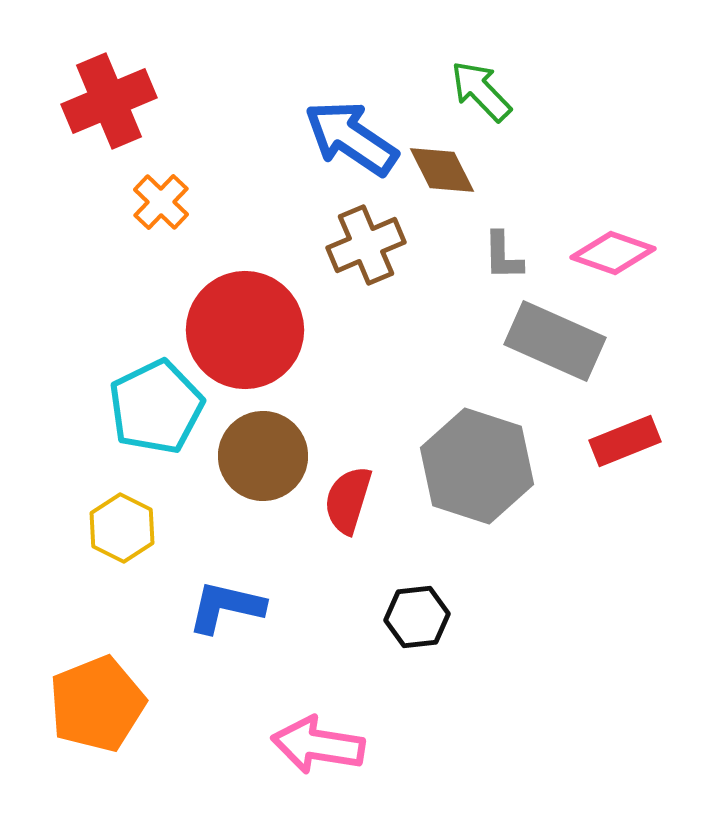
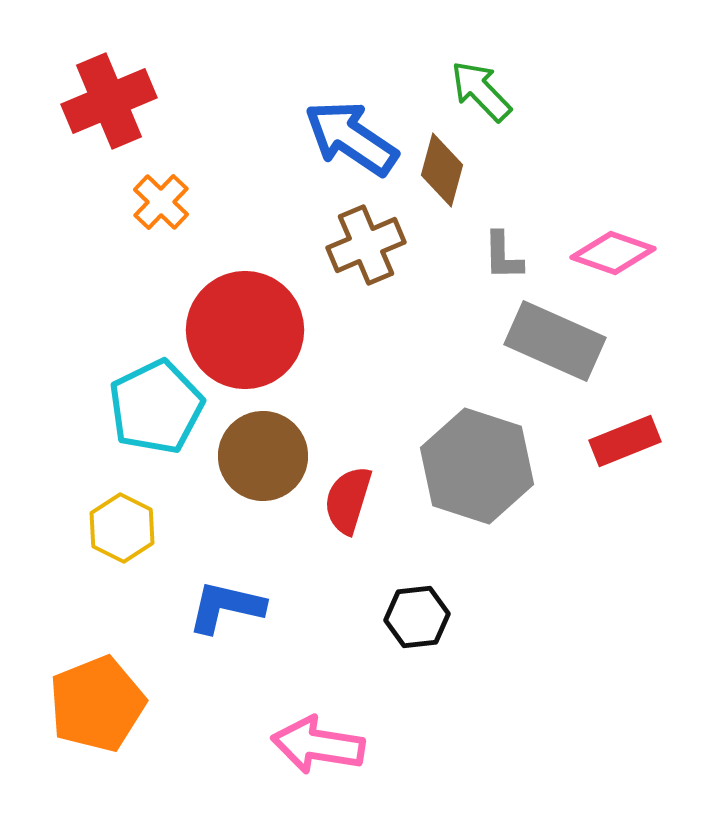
brown diamond: rotated 42 degrees clockwise
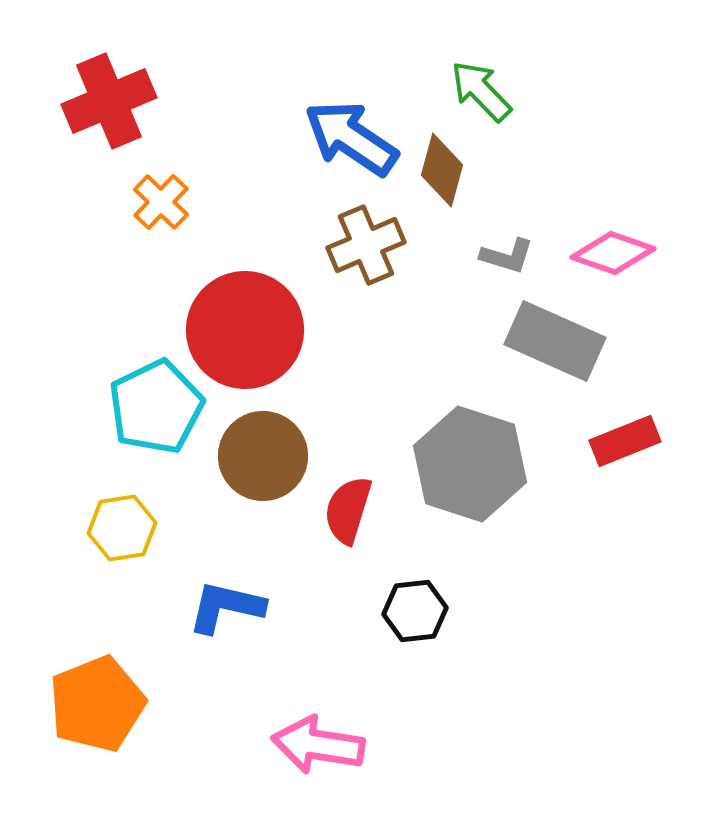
gray L-shape: moved 4 px right; rotated 72 degrees counterclockwise
gray hexagon: moved 7 px left, 2 px up
red semicircle: moved 10 px down
yellow hexagon: rotated 24 degrees clockwise
black hexagon: moved 2 px left, 6 px up
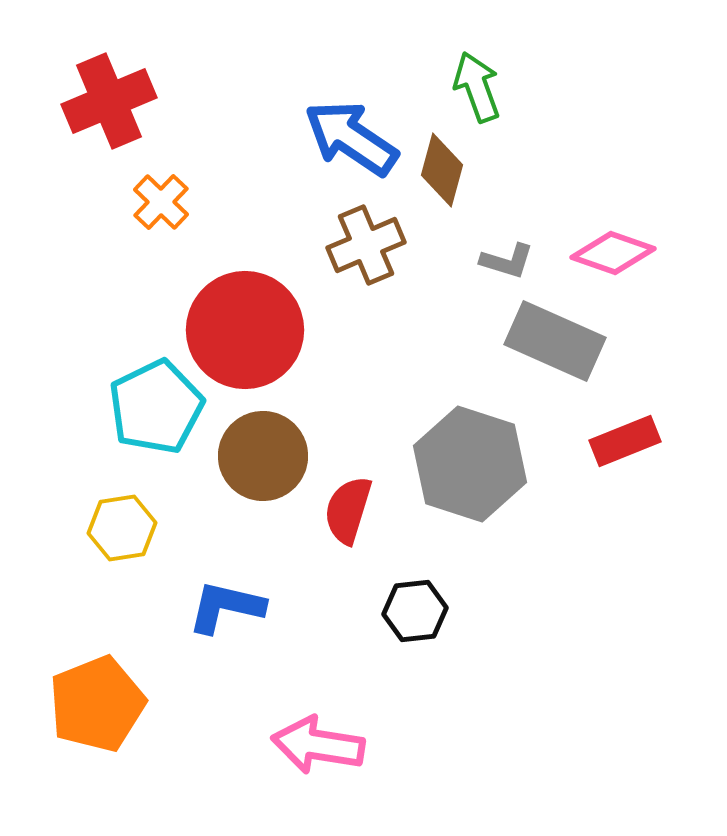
green arrow: moved 4 px left, 4 px up; rotated 24 degrees clockwise
gray L-shape: moved 5 px down
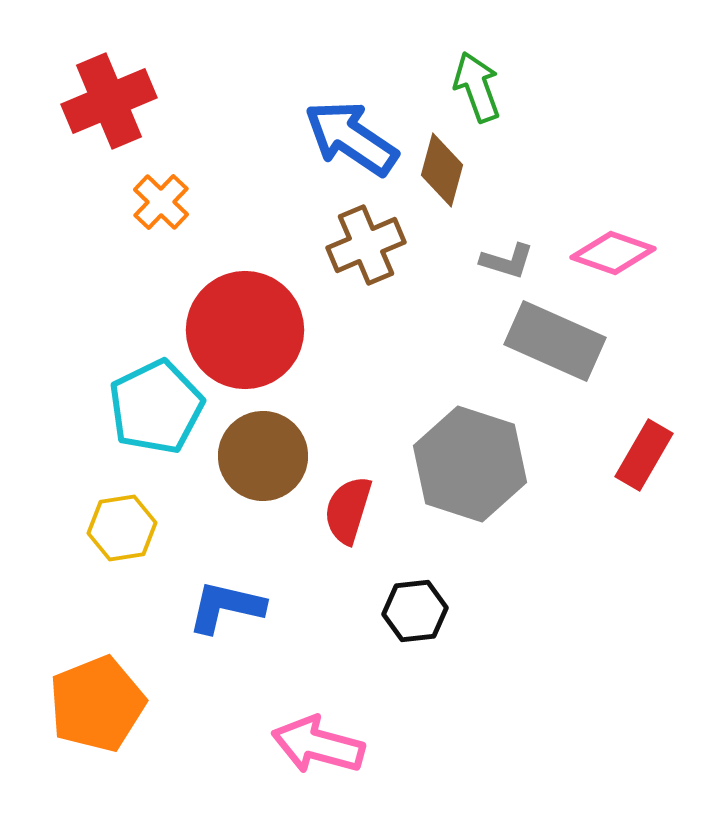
red rectangle: moved 19 px right, 14 px down; rotated 38 degrees counterclockwise
pink arrow: rotated 6 degrees clockwise
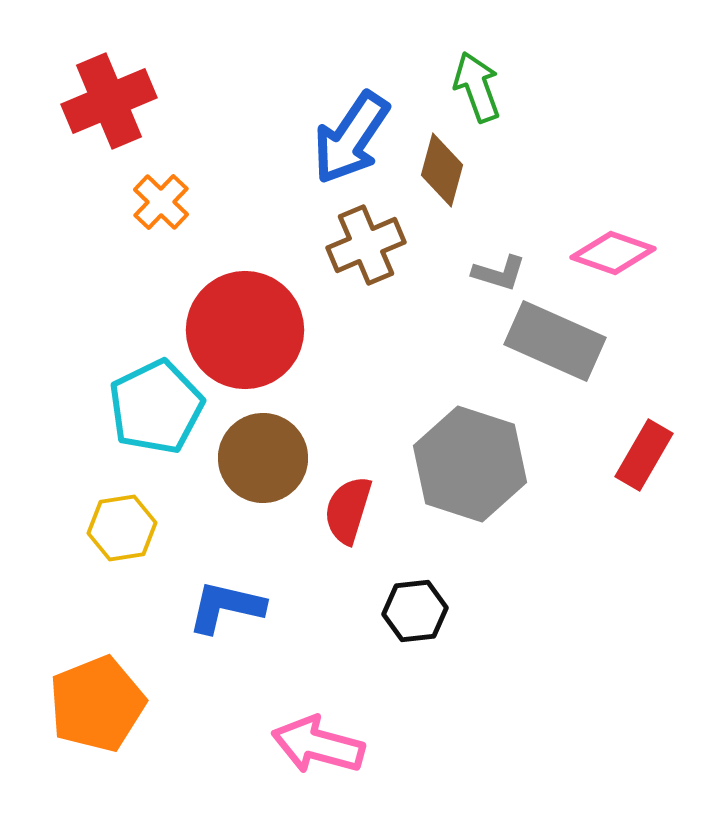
blue arrow: rotated 90 degrees counterclockwise
gray L-shape: moved 8 px left, 12 px down
brown circle: moved 2 px down
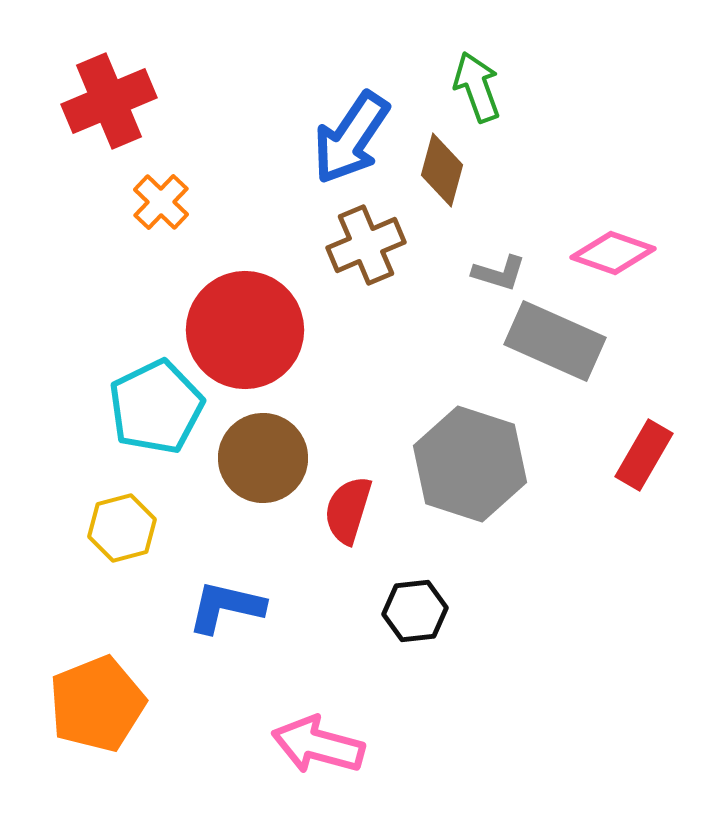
yellow hexagon: rotated 6 degrees counterclockwise
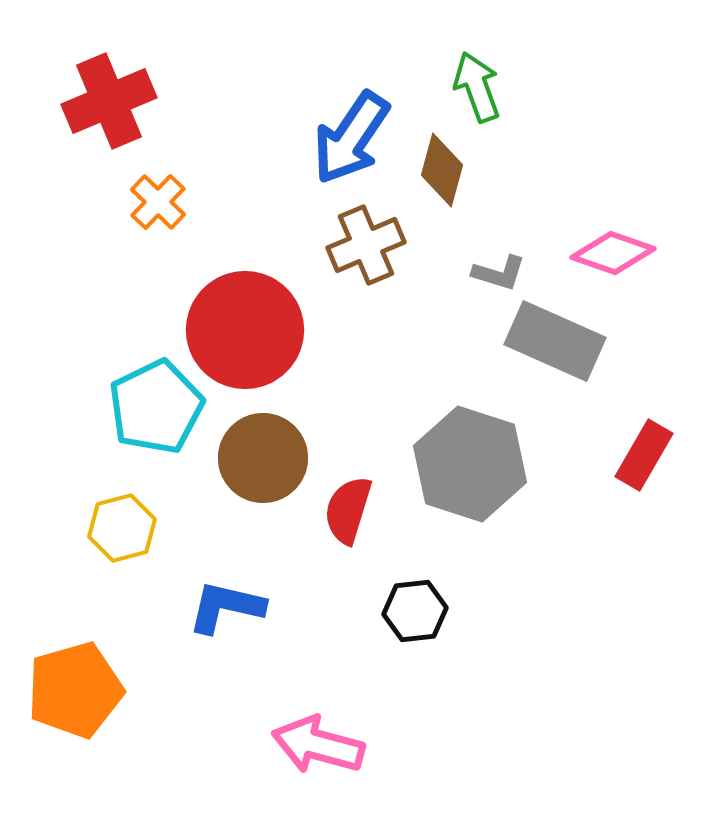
orange cross: moved 3 px left
orange pentagon: moved 22 px left, 14 px up; rotated 6 degrees clockwise
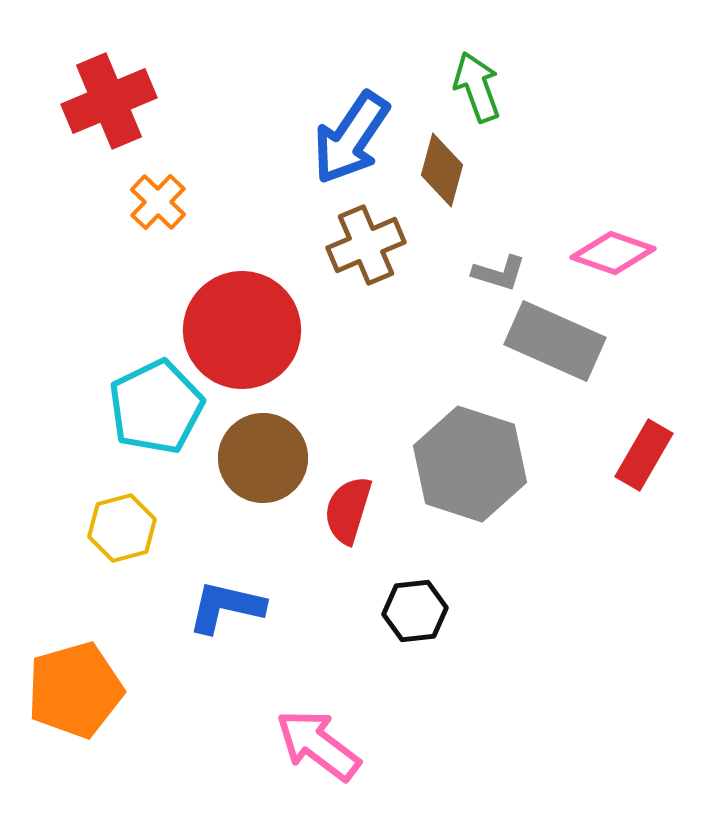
red circle: moved 3 px left
pink arrow: rotated 22 degrees clockwise
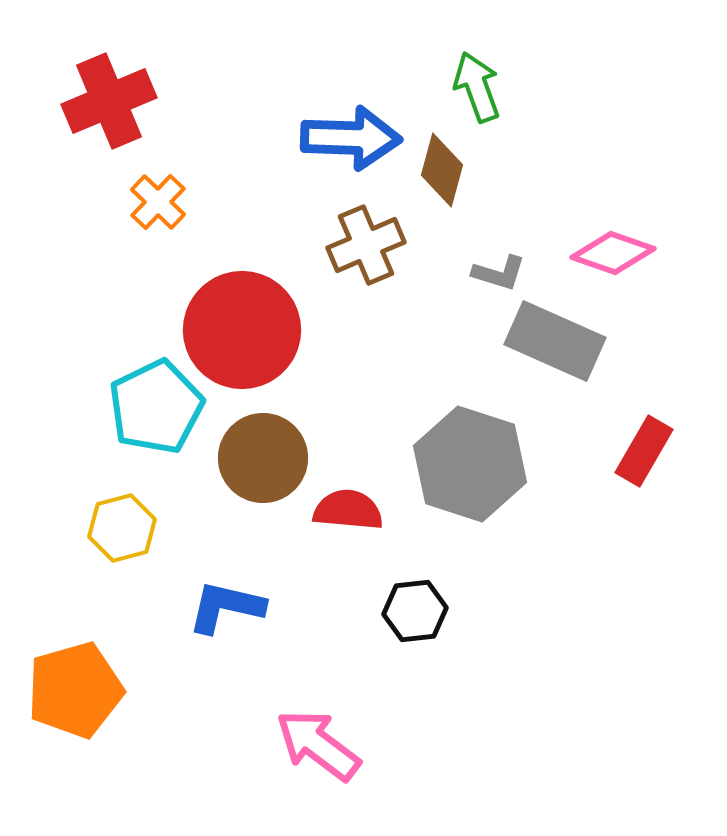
blue arrow: rotated 122 degrees counterclockwise
red rectangle: moved 4 px up
red semicircle: rotated 78 degrees clockwise
